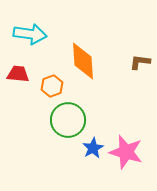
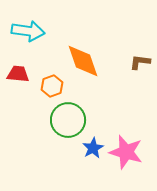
cyan arrow: moved 2 px left, 3 px up
orange diamond: rotated 15 degrees counterclockwise
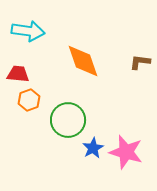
orange hexagon: moved 23 px left, 14 px down
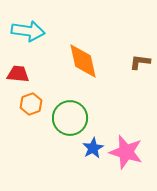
orange diamond: rotated 6 degrees clockwise
orange hexagon: moved 2 px right, 4 px down
green circle: moved 2 px right, 2 px up
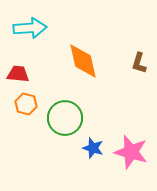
cyan arrow: moved 2 px right, 3 px up; rotated 12 degrees counterclockwise
brown L-shape: moved 1 px left, 1 px down; rotated 80 degrees counterclockwise
orange hexagon: moved 5 px left; rotated 25 degrees counterclockwise
green circle: moved 5 px left
blue star: rotated 25 degrees counterclockwise
pink star: moved 5 px right
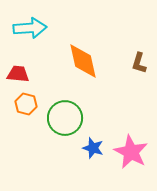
pink star: rotated 12 degrees clockwise
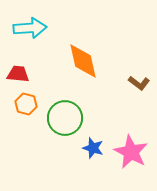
brown L-shape: moved 20 px down; rotated 70 degrees counterclockwise
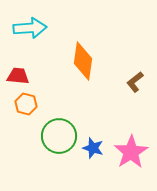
orange diamond: rotated 21 degrees clockwise
red trapezoid: moved 2 px down
brown L-shape: moved 4 px left, 1 px up; rotated 105 degrees clockwise
green circle: moved 6 px left, 18 px down
pink star: rotated 12 degrees clockwise
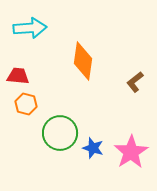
green circle: moved 1 px right, 3 px up
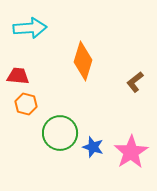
orange diamond: rotated 9 degrees clockwise
blue star: moved 1 px up
